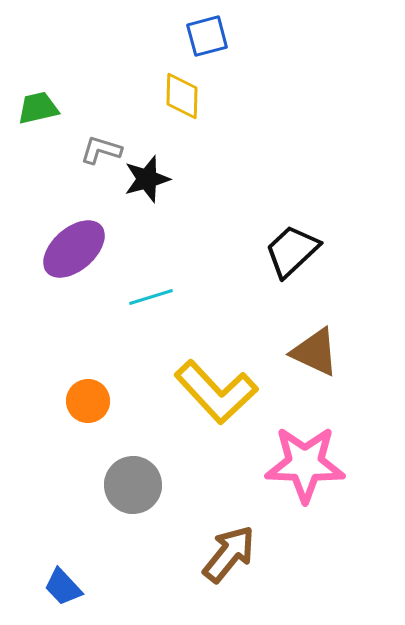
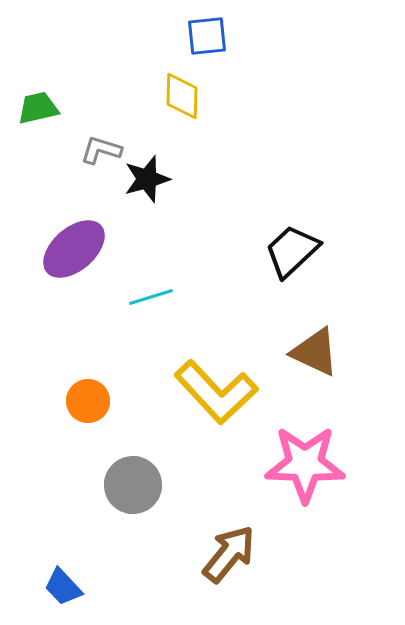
blue square: rotated 9 degrees clockwise
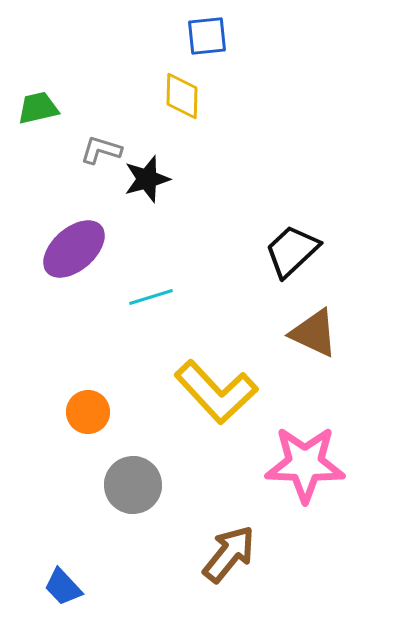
brown triangle: moved 1 px left, 19 px up
orange circle: moved 11 px down
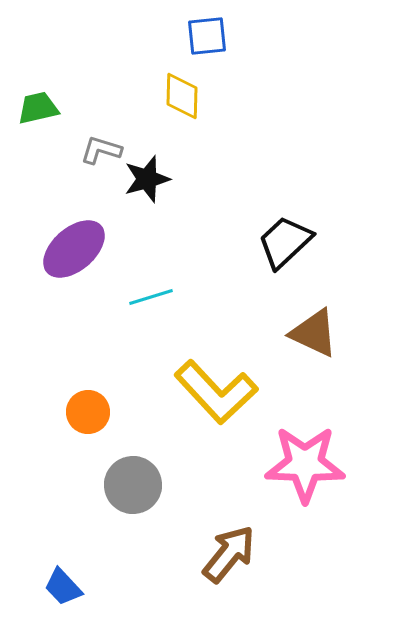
black trapezoid: moved 7 px left, 9 px up
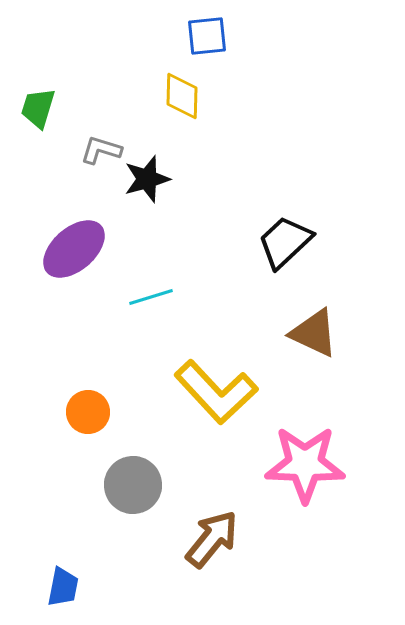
green trapezoid: rotated 60 degrees counterclockwise
brown arrow: moved 17 px left, 15 px up
blue trapezoid: rotated 126 degrees counterclockwise
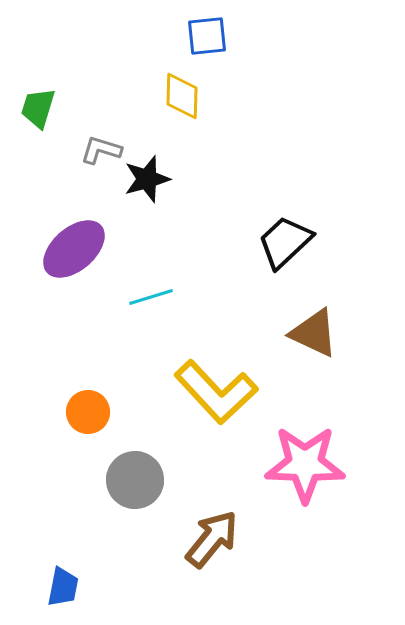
gray circle: moved 2 px right, 5 px up
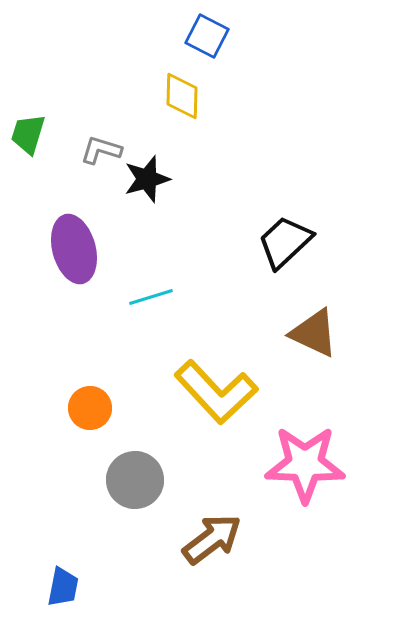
blue square: rotated 33 degrees clockwise
green trapezoid: moved 10 px left, 26 px down
purple ellipse: rotated 64 degrees counterclockwise
orange circle: moved 2 px right, 4 px up
brown arrow: rotated 14 degrees clockwise
